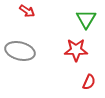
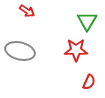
green triangle: moved 1 px right, 2 px down
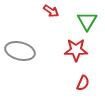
red arrow: moved 24 px right
red semicircle: moved 6 px left, 1 px down
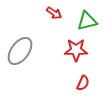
red arrow: moved 3 px right, 2 px down
green triangle: rotated 45 degrees clockwise
gray ellipse: rotated 68 degrees counterclockwise
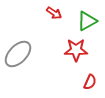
green triangle: rotated 15 degrees counterclockwise
gray ellipse: moved 2 px left, 3 px down; rotated 8 degrees clockwise
red semicircle: moved 7 px right, 1 px up
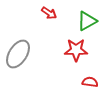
red arrow: moved 5 px left
gray ellipse: rotated 12 degrees counterclockwise
red semicircle: rotated 105 degrees counterclockwise
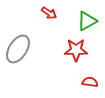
gray ellipse: moved 5 px up
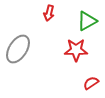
red arrow: rotated 70 degrees clockwise
red semicircle: moved 1 px right, 1 px down; rotated 42 degrees counterclockwise
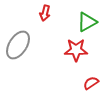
red arrow: moved 4 px left
green triangle: moved 1 px down
gray ellipse: moved 4 px up
